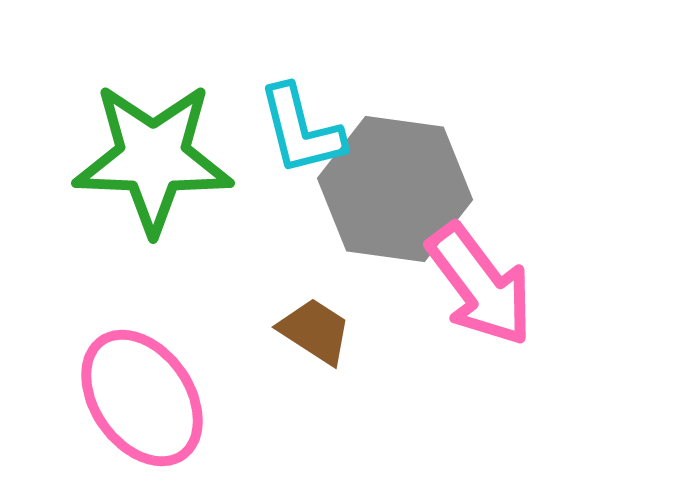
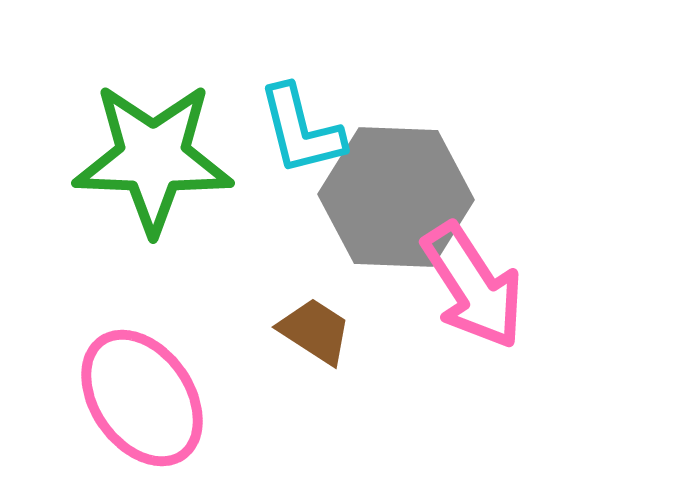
gray hexagon: moved 1 px right, 8 px down; rotated 6 degrees counterclockwise
pink arrow: moved 7 px left, 1 px down; rotated 4 degrees clockwise
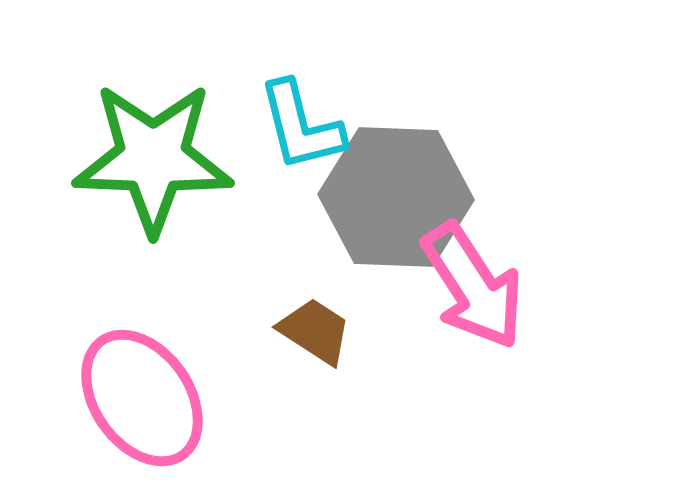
cyan L-shape: moved 4 px up
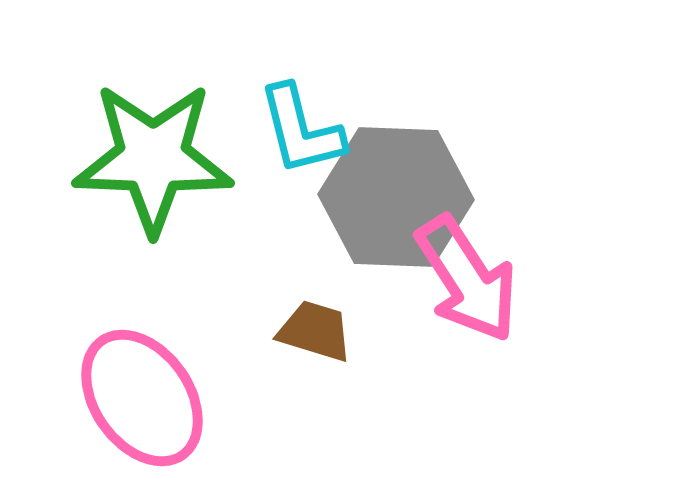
cyan L-shape: moved 4 px down
pink arrow: moved 6 px left, 7 px up
brown trapezoid: rotated 16 degrees counterclockwise
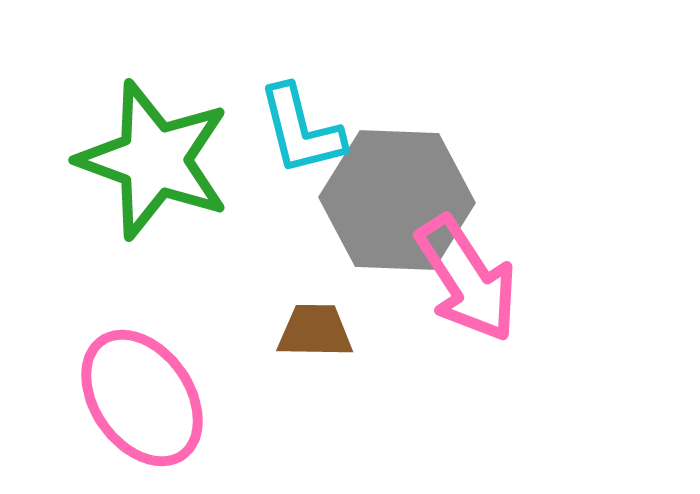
green star: moved 1 px right, 2 px down; rotated 18 degrees clockwise
gray hexagon: moved 1 px right, 3 px down
brown trapezoid: rotated 16 degrees counterclockwise
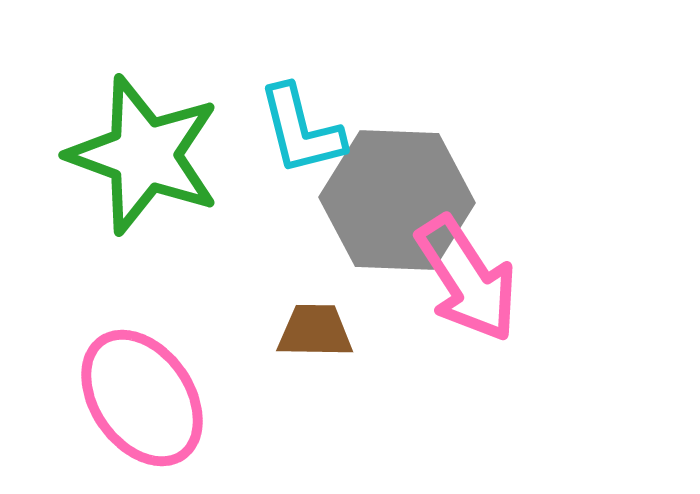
green star: moved 10 px left, 5 px up
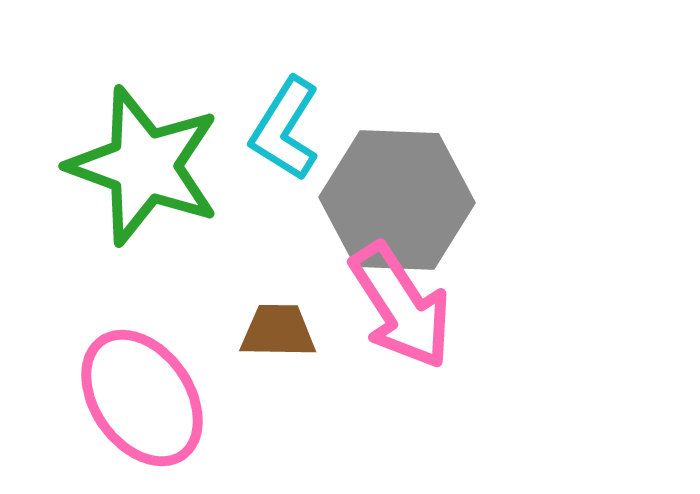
cyan L-shape: moved 16 px left, 1 px up; rotated 46 degrees clockwise
green star: moved 11 px down
pink arrow: moved 66 px left, 27 px down
brown trapezoid: moved 37 px left
